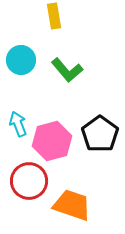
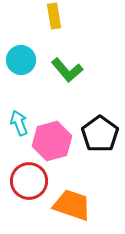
cyan arrow: moved 1 px right, 1 px up
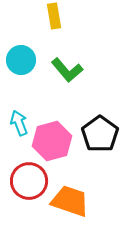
orange trapezoid: moved 2 px left, 4 px up
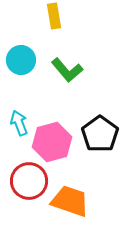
pink hexagon: moved 1 px down
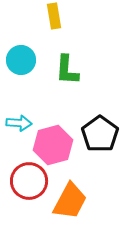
green L-shape: rotated 44 degrees clockwise
cyan arrow: rotated 115 degrees clockwise
pink hexagon: moved 1 px right, 3 px down
orange trapezoid: rotated 99 degrees clockwise
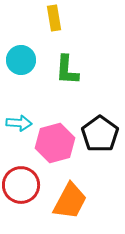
yellow rectangle: moved 2 px down
pink hexagon: moved 2 px right, 2 px up
red circle: moved 8 px left, 4 px down
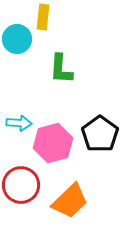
yellow rectangle: moved 11 px left, 1 px up; rotated 15 degrees clockwise
cyan circle: moved 4 px left, 21 px up
green L-shape: moved 6 px left, 1 px up
pink hexagon: moved 2 px left
orange trapezoid: rotated 18 degrees clockwise
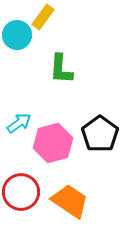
yellow rectangle: rotated 30 degrees clockwise
cyan circle: moved 4 px up
cyan arrow: rotated 40 degrees counterclockwise
red circle: moved 7 px down
orange trapezoid: rotated 102 degrees counterclockwise
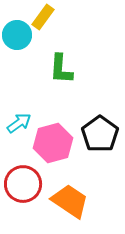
red circle: moved 2 px right, 8 px up
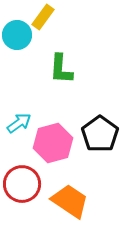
red circle: moved 1 px left
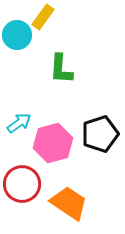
black pentagon: rotated 18 degrees clockwise
orange trapezoid: moved 1 px left, 2 px down
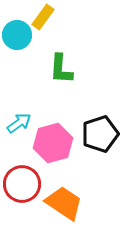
orange trapezoid: moved 5 px left
